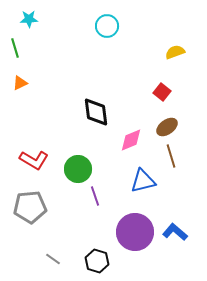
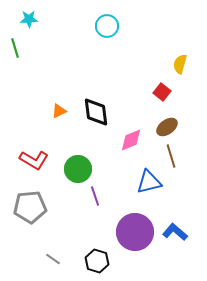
yellow semicircle: moved 5 px right, 12 px down; rotated 54 degrees counterclockwise
orange triangle: moved 39 px right, 28 px down
blue triangle: moved 6 px right, 1 px down
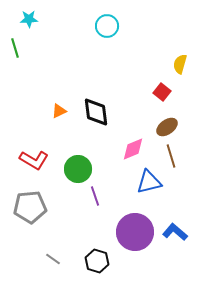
pink diamond: moved 2 px right, 9 px down
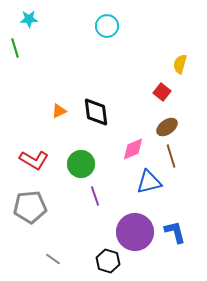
green circle: moved 3 px right, 5 px up
blue L-shape: rotated 35 degrees clockwise
black hexagon: moved 11 px right
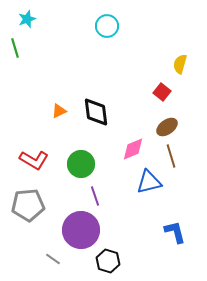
cyan star: moved 2 px left; rotated 18 degrees counterclockwise
gray pentagon: moved 2 px left, 2 px up
purple circle: moved 54 px left, 2 px up
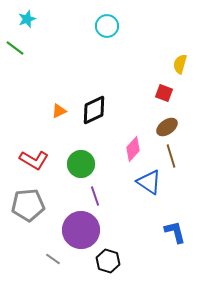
green line: rotated 36 degrees counterclockwise
red square: moved 2 px right, 1 px down; rotated 18 degrees counterclockwise
black diamond: moved 2 px left, 2 px up; rotated 72 degrees clockwise
pink diamond: rotated 25 degrees counterclockwise
blue triangle: rotated 48 degrees clockwise
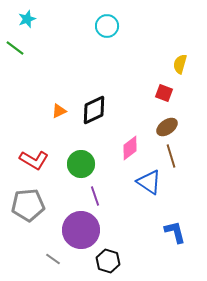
pink diamond: moved 3 px left, 1 px up; rotated 10 degrees clockwise
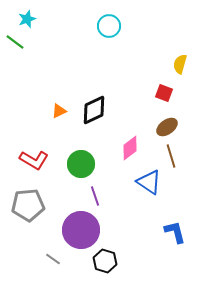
cyan circle: moved 2 px right
green line: moved 6 px up
black hexagon: moved 3 px left
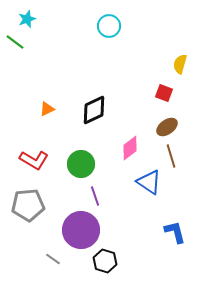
orange triangle: moved 12 px left, 2 px up
